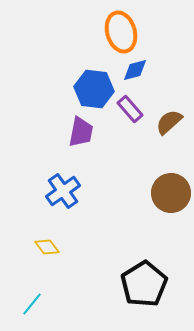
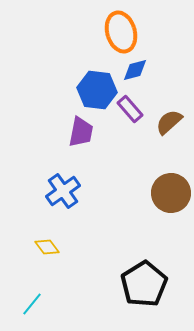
blue hexagon: moved 3 px right, 1 px down
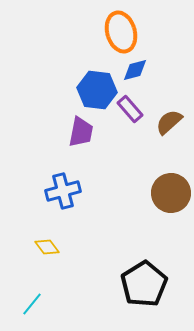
blue cross: rotated 20 degrees clockwise
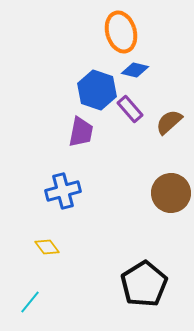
blue diamond: rotated 28 degrees clockwise
blue hexagon: rotated 12 degrees clockwise
cyan line: moved 2 px left, 2 px up
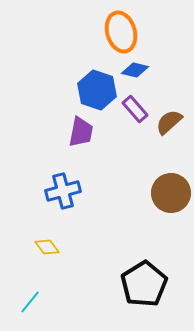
purple rectangle: moved 5 px right
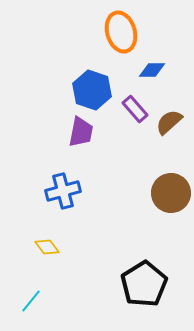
blue diamond: moved 17 px right; rotated 12 degrees counterclockwise
blue hexagon: moved 5 px left
cyan line: moved 1 px right, 1 px up
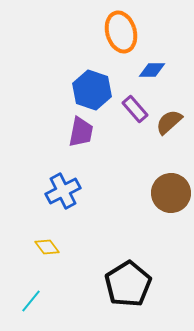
blue cross: rotated 12 degrees counterclockwise
black pentagon: moved 16 px left
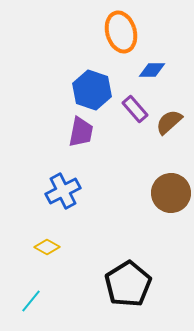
yellow diamond: rotated 25 degrees counterclockwise
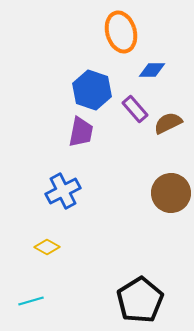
brown semicircle: moved 1 px left, 1 px down; rotated 16 degrees clockwise
black pentagon: moved 12 px right, 16 px down
cyan line: rotated 35 degrees clockwise
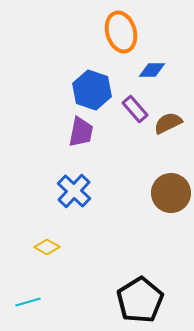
blue cross: moved 11 px right; rotated 20 degrees counterclockwise
cyan line: moved 3 px left, 1 px down
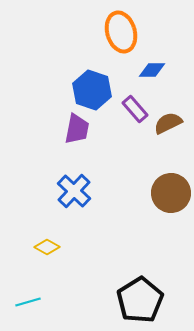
purple trapezoid: moved 4 px left, 3 px up
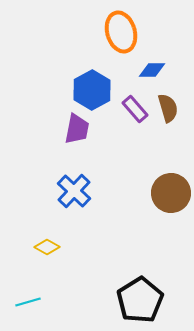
blue hexagon: rotated 12 degrees clockwise
brown semicircle: moved 15 px up; rotated 100 degrees clockwise
